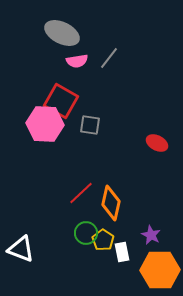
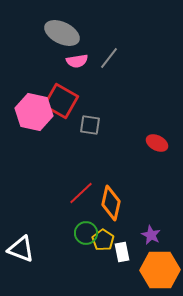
pink hexagon: moved 11 px left, 12 px up; rotated 9 degrees clockwise
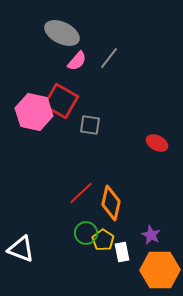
pink semicircle: rotated 40 degrees counterclockwise
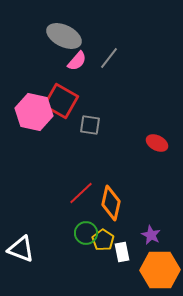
gray ellipse: moved 2 px right, 3 px down
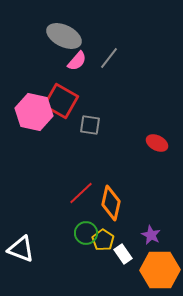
white rectangle: moved 1 px right, 2 px down; rotated 24 degrees counterclockwise
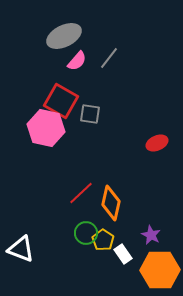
gray ellipse: rotated 52 degrees counterclockwise
pink hexagon: moved 12 px right, 16 px down
gray square: moved 11 px up
red ellipse: rotated 50 degrees counterclockwise
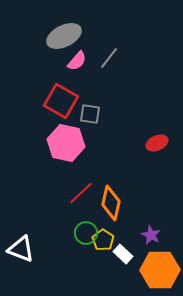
pink hexagon: moved 20 px right, 15 px down
white rectangle: rotated 12 degrees counterclockwise
